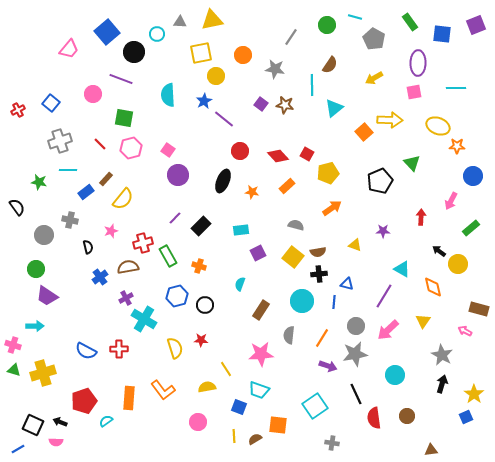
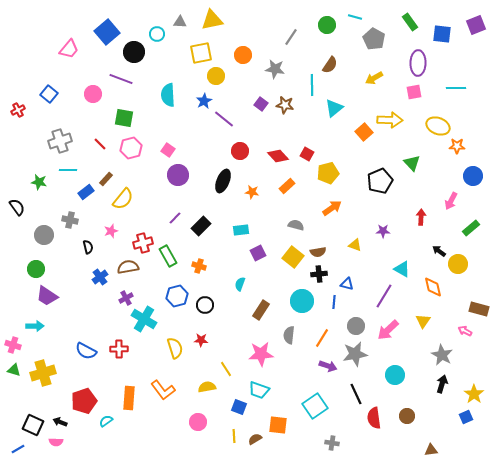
blue square at (51, 103): moved 2 px left, 9 px up
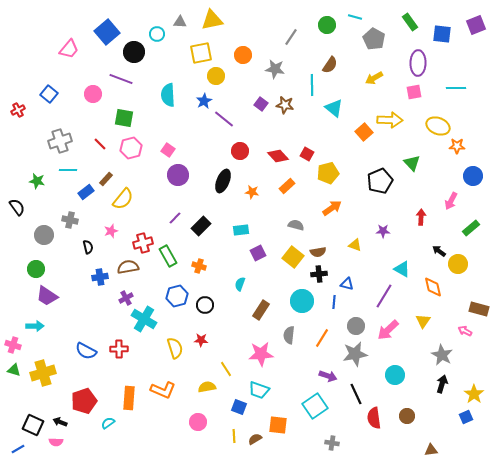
cyan triangle at (334, 108): rotated 42 degrees counterclockwise
green star at (39, 182): moved 2 px left, 1 px up
blue cross at (100, 277): rotated 28 degrees clockwise
purple arrow at (328, 366): moved 10 px down
orange L-shape at (163, 390): rotated 30 degrees counterclockwise
cyan semicircle at (106, 421): moved 2 px right, 2 px down
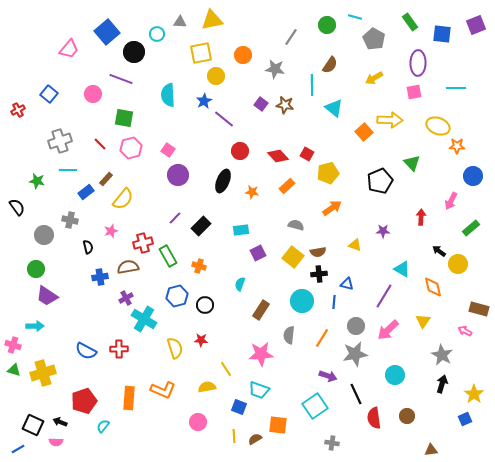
blue square at (466, 417): moved 1 px left, 2 px down
cyan semicircle at (108, 423): moved 5 px left, 3 px down; rotated 16 degrees counterclockwise
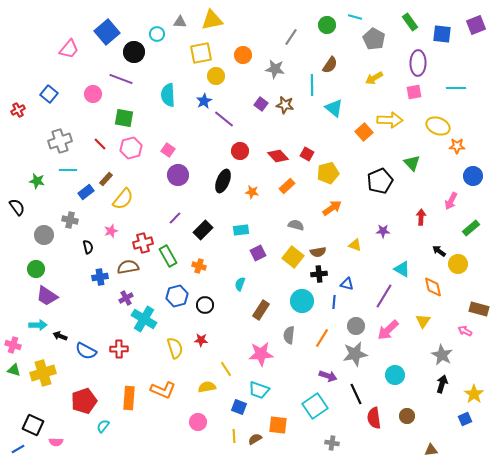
black rectangle at (201, 226): moved 2 px right, 4 px down
cyan arrow at (35, 326): moved 3 px right, 1 px up
black arrow at (60, 422): moved 86 px up
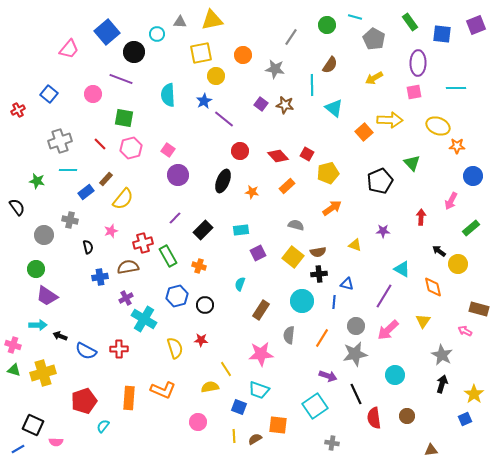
yellow semicircle at (207, 387): moved 3 px right
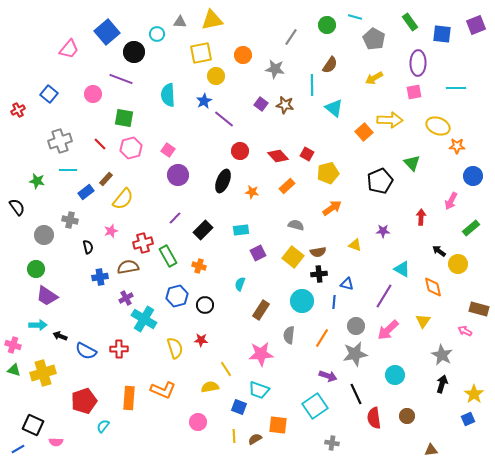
blue square at (465, 419): moved 3 px right
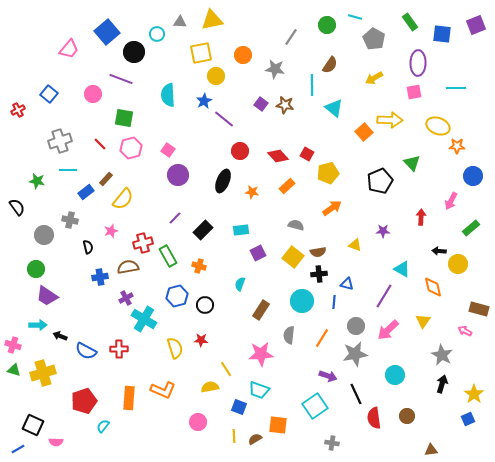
black arrow at (439, 251): rotated 32 degrees counterclockwise
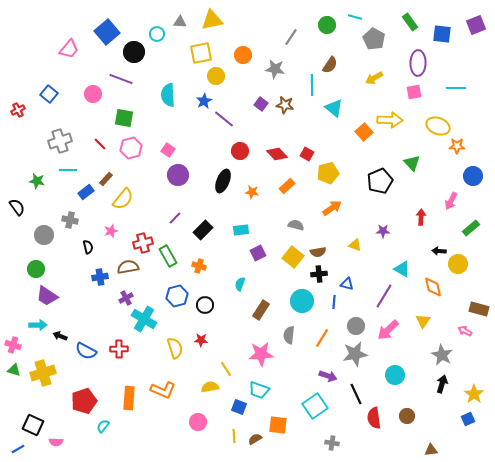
red diamond at (278, 156): moved 1 px left, 2 px up
